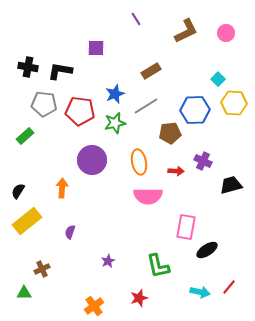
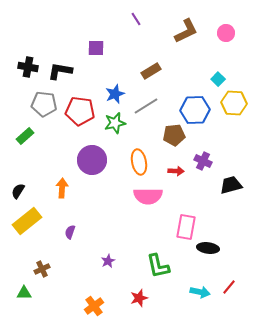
brown pentagon: moved 4 px right, 2 px down
black ellipse: moved 1 px right, 2 px up; rotated 40 degrees clockwise
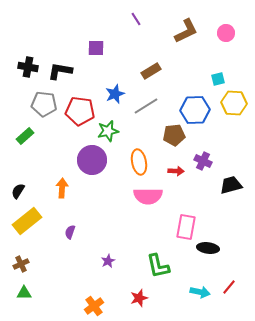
cyan square: rotated 32 degrees clockwise
green star: moved 7 px left, 8 px down
brown cross: moved 21 px left, 5 px up
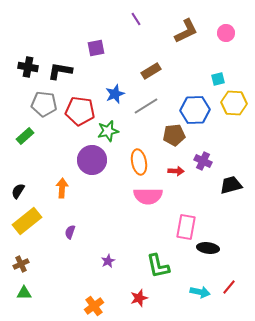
purple square: rotated 12 degrees counterclockwise
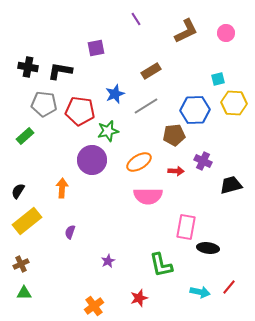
orange ellipse: rotated 70 degrees clockwise
green L-shape: moved 3 px right, 1 px up
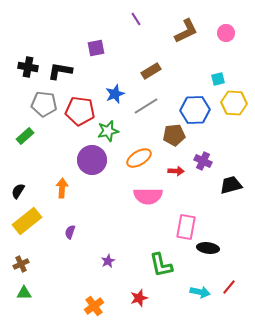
orange ellipse: moved 4 px up
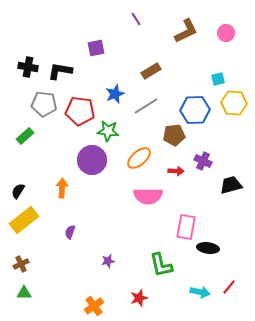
green star: rotated 20 degrees clockwise
orange ellipse: rotated 10 degrees counterclockwise
yellow rectangle: moved 3 px left, 1 px up
purple star: rotated 16 degrees clockwise
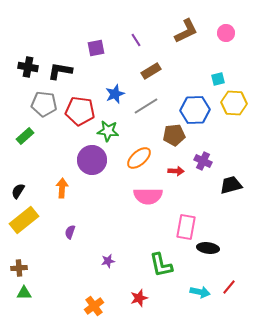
purple line: moved 21 px down
brown cross: moved 2 px left, 4 px down; rotated 21 degrees clockwise
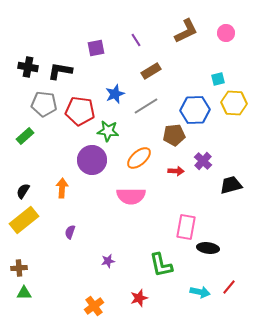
purple cross: rotated 18 degrees clockwise
black semicircle: moved 5 px right
pink semicircle: moved 17 px left
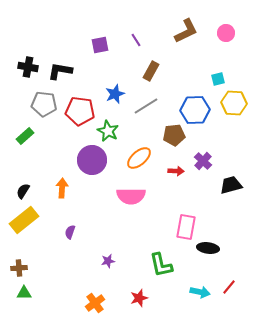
purple square: moved 4 px right, 3 px up
brown rectangle: rotated 30 degrees counterclockwise
green star: rotated 20 degrees clockwise
orange cross: moved 1 px right, 3 px up
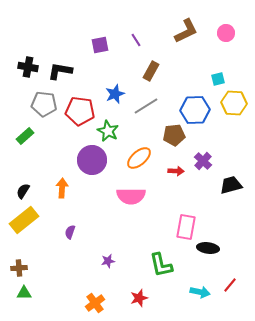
red line: moved 1 px right, 2 px up
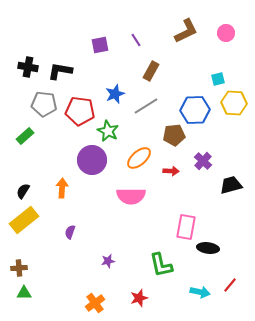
red arrow: moved 5 px left
